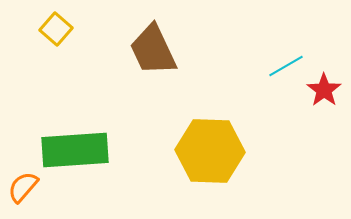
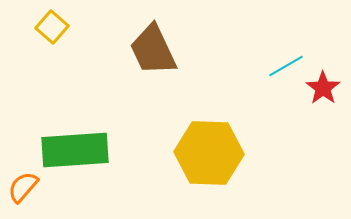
yellow square: moved 4 px left, 2 px up
red star: moved 1 px left, 2 px up
yellow hexagon: moved 1 px left, 2 px down
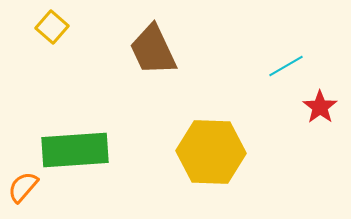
red star: moved 3 px left, 19 px down
yellow hexagon: moved 2 px right, 1 px up
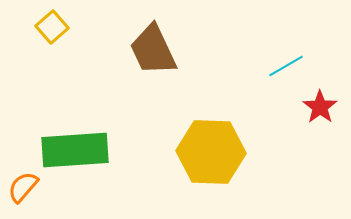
yellow square: rotated 8 degrees clockwise
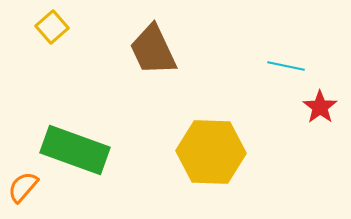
cyan line: rotated 42 degrees clockwise
green rectangle: rotated 24 degrees clockwise
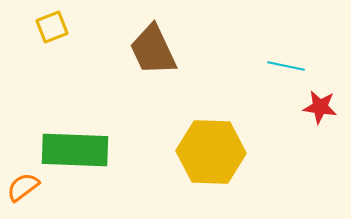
yellow square: rotated 20 degrees clockwise
red star: rotated 28 degrees counterclockwise
green rectangle: rotated 18 degrees counterclockwise
orange semicircle: rotated 12 degrees clockwise
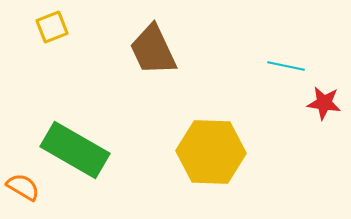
red star: moved 4 px right, 4 px up
green rectangle: rotated 28 degrees clockwise
orange semicircle: rotated 68 degrees clockwise
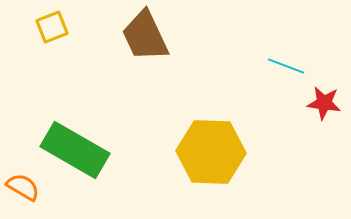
brown trapezoid: moved 8 px left, 14 px up
cyan line: rotated 9 degrees clockwise
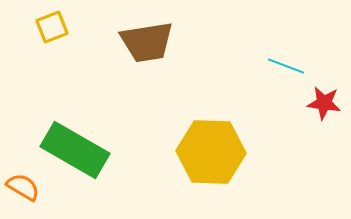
brown trapezoid: moved 2 px right, 6 px down; rotated 74 degrees counterclockwise
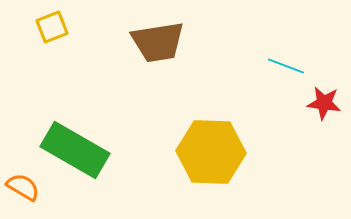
brown trapezoid: moved 11 px right
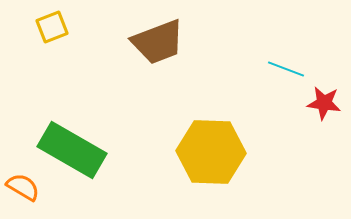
brown trapezoid: rotated 12 degrees counterclockwise
cyan line: moved 3 px down
green rectangle: moved 3 px left
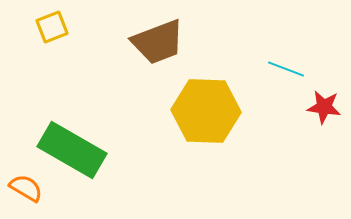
red star: moved 4 px down
yellow hexagon: moved 5 px left, 41 px up
orange semicircle: moved 3 px right, 1 px down
